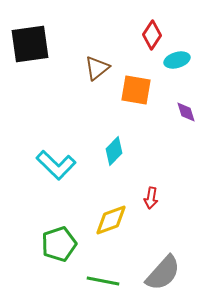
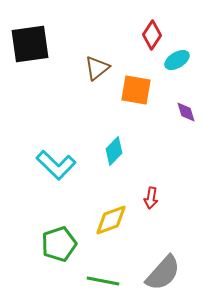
cyan ellipse: rotated 15 degrees counterclockwise
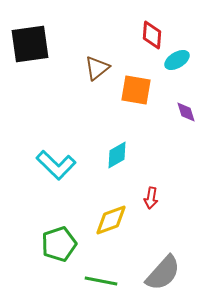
red diamond: rotated 28 degrees counterclockwise
cyan diamond: moved 3 px right, 4 px down; rotated 16 degrees clockwise
green line: moved 2 px left
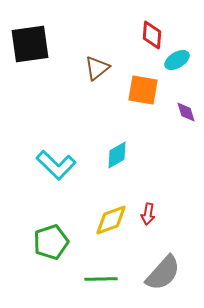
orange square: moved 7 px right
red arrow: moved 3 px left, 16 px down
green pentagon: moved 8 px left, 2 px up
green line: moved 2 px up; rotated 12 degrees counterclockwise
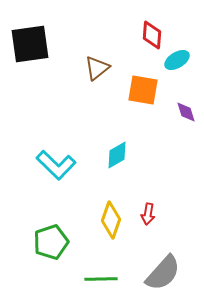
yellow diamond: rotated 51 degrees counterclockwise
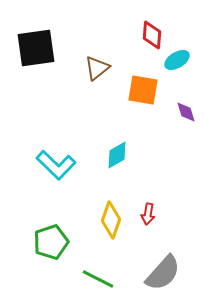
black square: moved 6 px right, 4 px down
green line: moved 3 px left; rotated 28 degrees clockwise
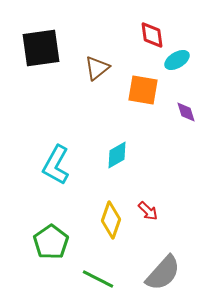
red diamond: rotated 12 degrees counterclockwise
black square: moved 5 px right
cyan L-shape: rotated 75 degrees clockwise
red arrow: moved 3 px up; rotated 55 degrees counterclockwise
green pentagon: rotated 16 degrees counterclockwise
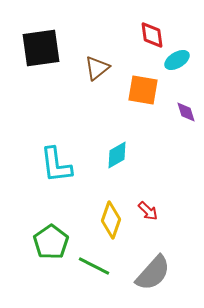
cyan L-shape: rotated 36 degrees counterclockwise
gray semicircle: moved 10 px left
green line: moved 4 px left, 13 px up
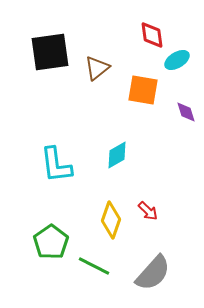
black square: moved 9 px right, 4 px down
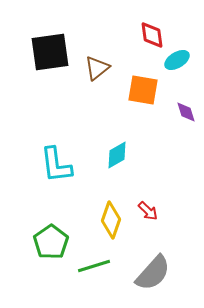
green line: rotated 44 degrees counterclockwise
